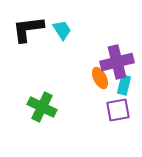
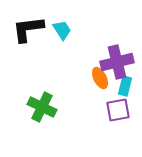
cyan rectangle: moved 1 px right, 1 px down
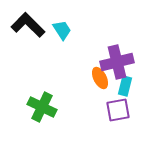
black L-shape: moved 4 px up; rotated 52 degrees clockwise
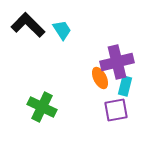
purple square: moved 2 px left
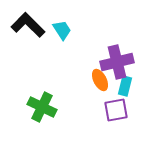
orange ellipse: moved 2 px down
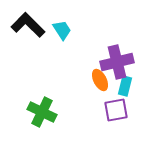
green cross: moved 5 px down
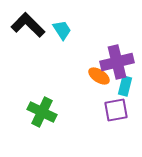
orange ellipse: moved 1 px left, 4 px up; rotated 30 degrees counterclockwise
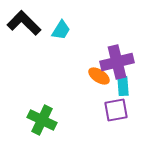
black L-shape: moved 4 px left, 2 px up
cyan trapezoid: moved 1 px left; rotated 65 degrees clockwise
cyan rectangle: moved 2 px left; rotated 18 degrees counterclockwise
green cross: moved 8 px down
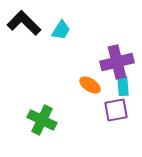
orange ellipse: moved 9 px left, 9 px down
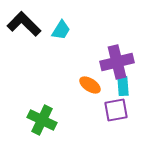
black L-shape: moved 1 px down
